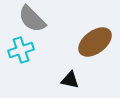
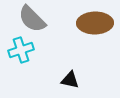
brown ellipse: moved 19 px up; rotated 36 degrees clockwise
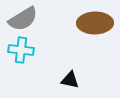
gray semicircle: moved 9 px left; rotated 76 degrees counterclockwise
cyan cross: rotated 25 degrees clockwise
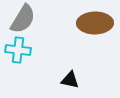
gray semicircle: rotated 28 degrees counterclockwise
cyan cross: moved 3 px left
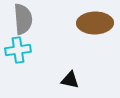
gray semicircle: rotated 36 degrees counterclockwise
cyan cross: rotated 15 degrees counterclockwise
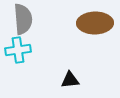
black triangle: rotated 18 degrees counterclockwise
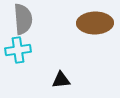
black triangle: moved 9 px left
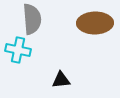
gray semicircle: moved 9 px right
cyan cross: rotated 20 degrees clockwise
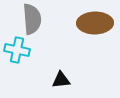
cyan cross: moved 1 px left
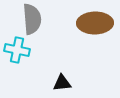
black triangle: moved 1 px right, 3 px down
